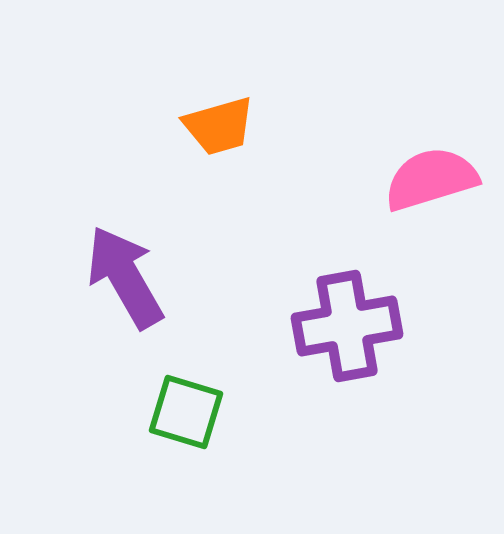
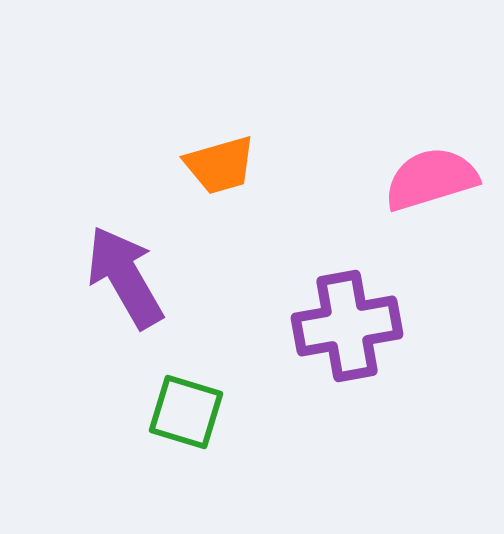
orange trapezoid: moved 1 px right, 39 px down
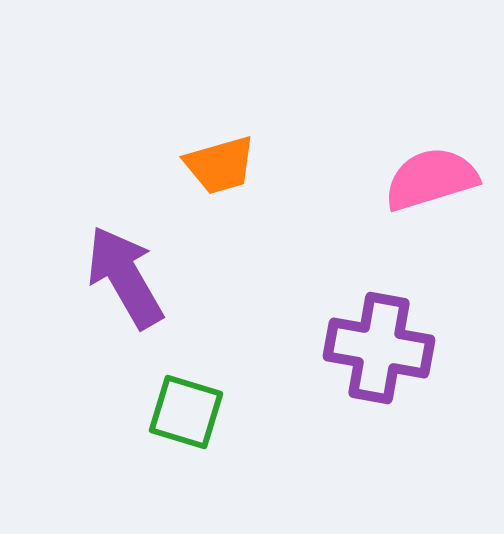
purple cross: moved 32 px right, 22 px down; rotated 20 degrees clockwise
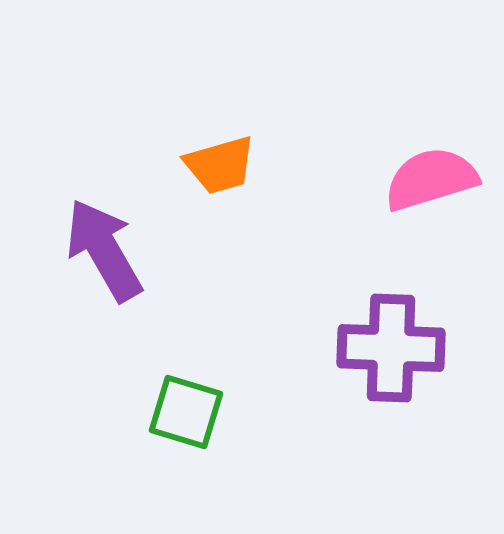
purple arrow: moved 21 px left, 27 px up
purple cross: moved 12 px right; rotated 8 degrees counterclockwise
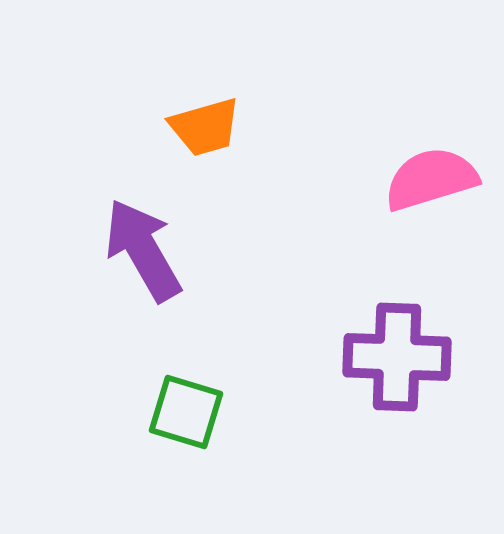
orange trapezoid: moved 15 px left, 38 px up
purple arrow: moved 39 px right
purple cross: moved 6 px right, 9 px down
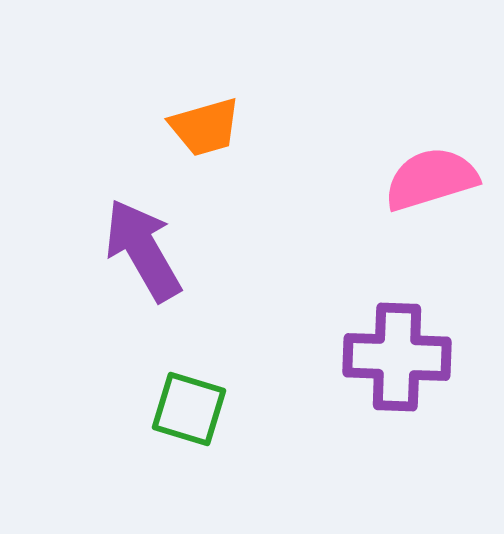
green square: moved 3 px right, 3 px up
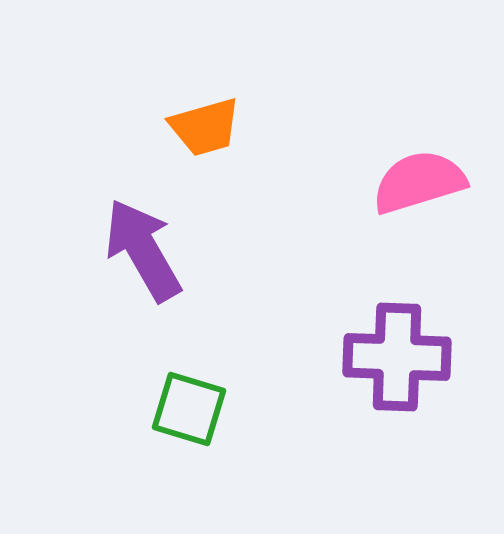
pink semicircle: moved 12 px left, 3 px down
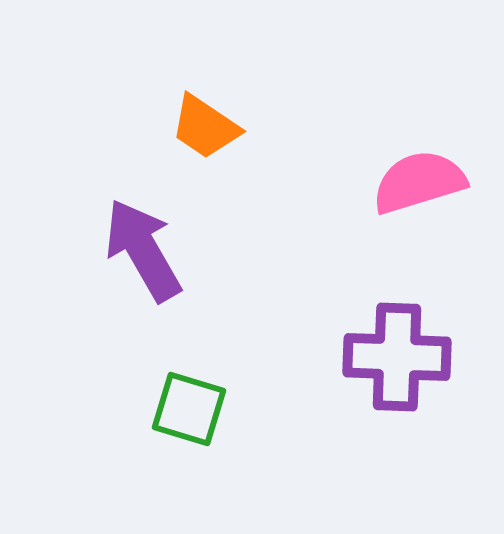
orange trapezoid: rotated 50 degrees clockwise
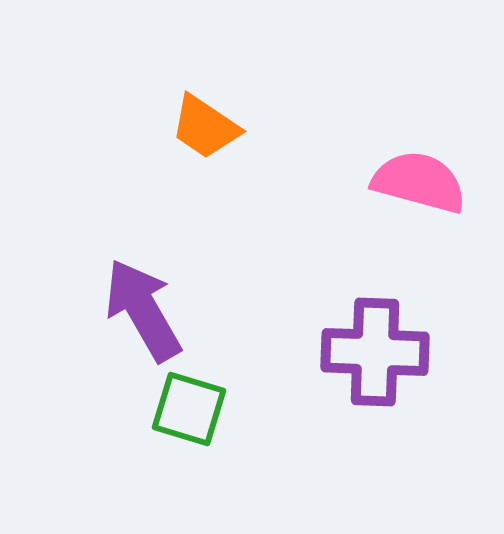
pink semicircle: rotated 32 degrees clockwise
purple arrow: moved 60 px down
purple cross: moved 22 px left, 5 px up
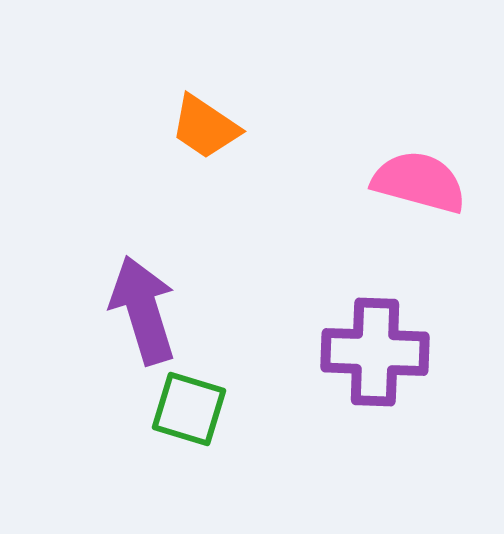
purple arrow: rotated 13 degrees clockwise
